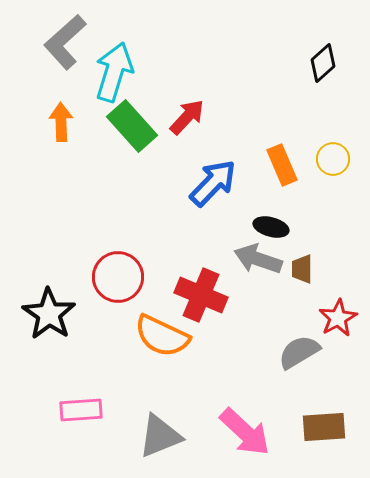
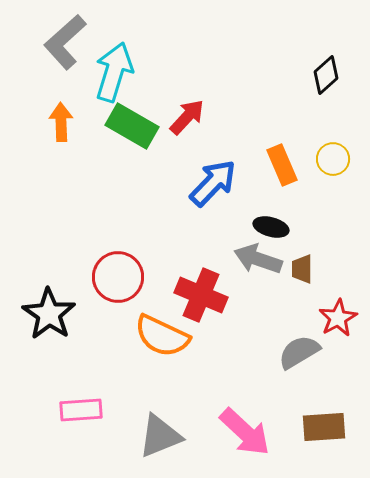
black diamond: moved 3 px right, 12 px down
green rectangle: rotated 18 degrees counterclockwise
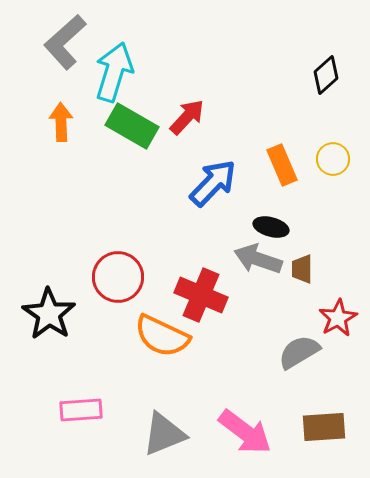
pink arrow: rotated 6 degrees counterclockwise
gray triangle: moved 4 px right, 2 px up
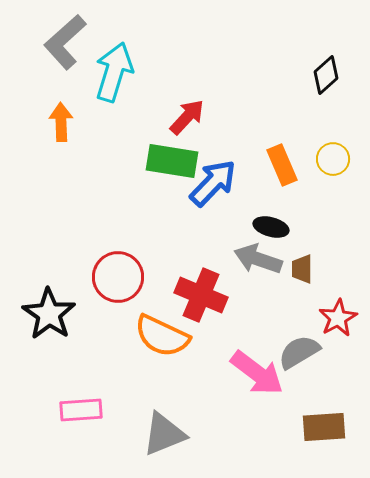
green rectangle: moved 40 px right, 35 px down; rotated 21 degrees counterclockwise
pink arrow: moved 12 px right, 59 px up
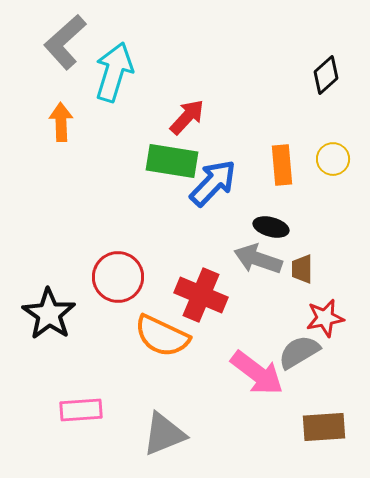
orange rectangle: rotated 18 degrees clockwise
red star: moved 13 px left; rotated 18 degrees clockwise
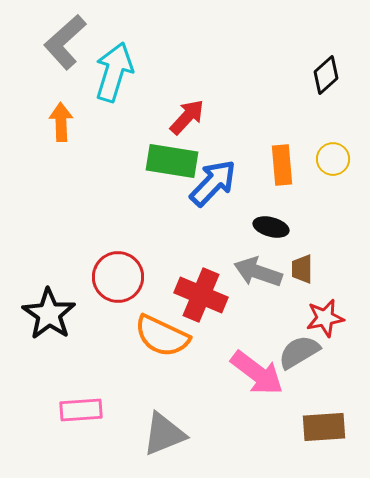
gray arrow: moved 13 px down
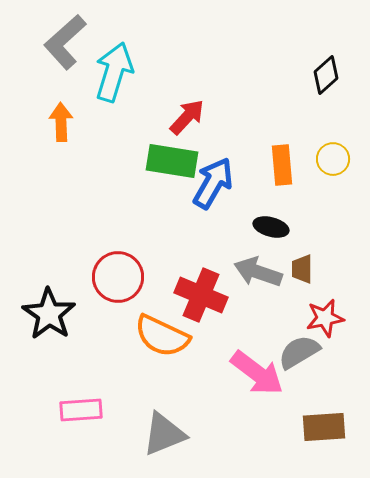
blue arrow: rotated 14 degrees counterclockwise
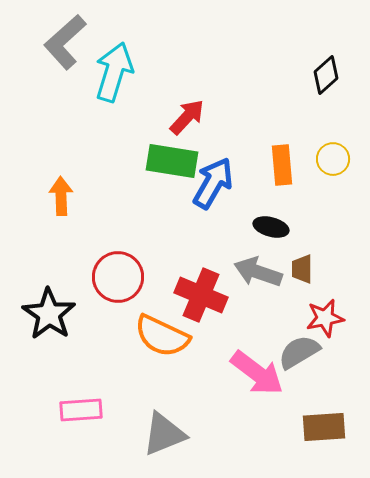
orange arrow: moved 74 px down
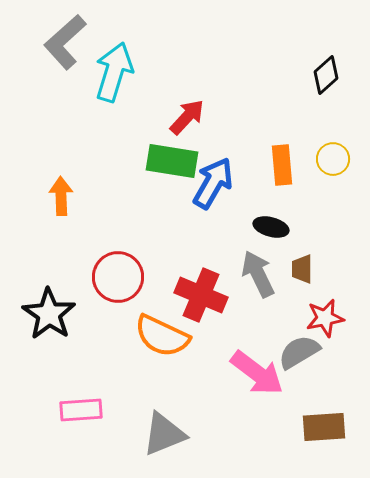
gray arrow: moved 2 px down; rotated 45 degrees clockwise
